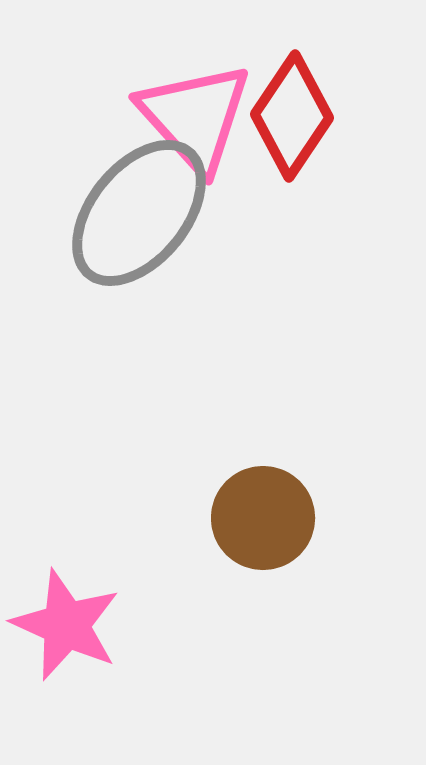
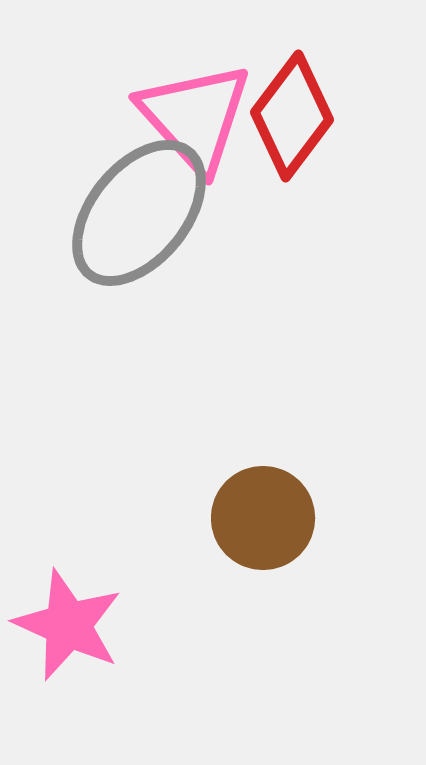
red diamond: rotated 3 degrees clockwise
pink star: moved 2 px right
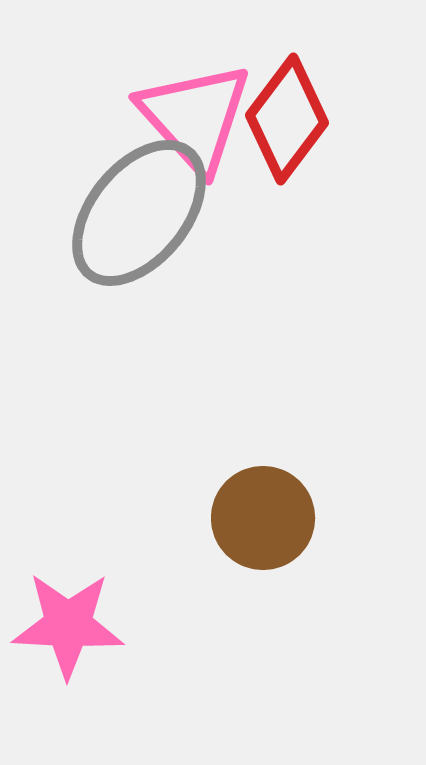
red diamond: moved 5 px left, 3 px down
pink star: rotated 21 degrees counterclockwise
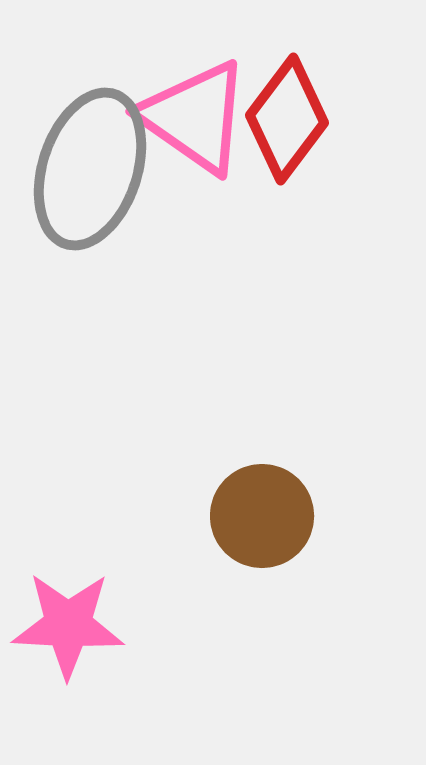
pink triangle: rotated 13 degrees counterclockwise
gray ellipse: moved 49 px left, 44 px up; rotated 21 degrees counterclockwise
brown circle: moved 1 px left, 2 px up
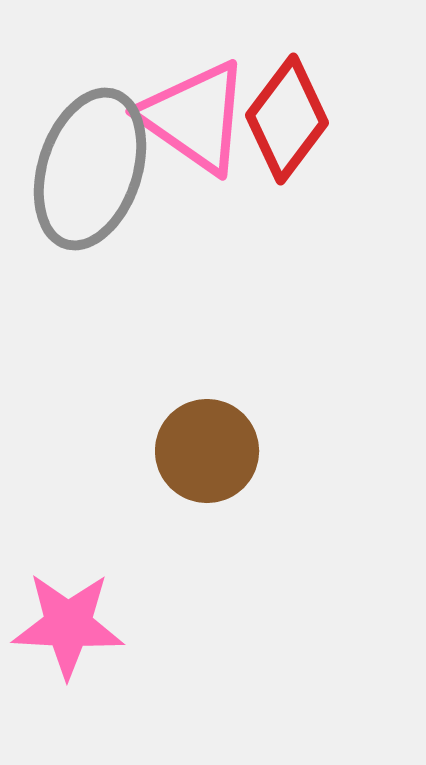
brown circle: moved 55 px left, 65 px up
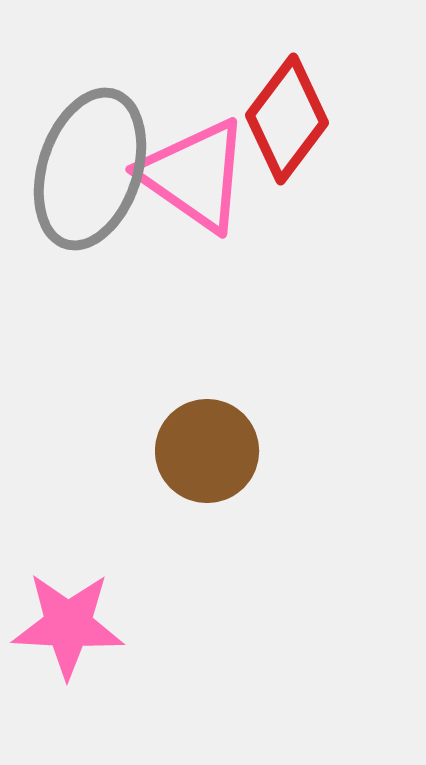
pink triangle: moved 58 px down
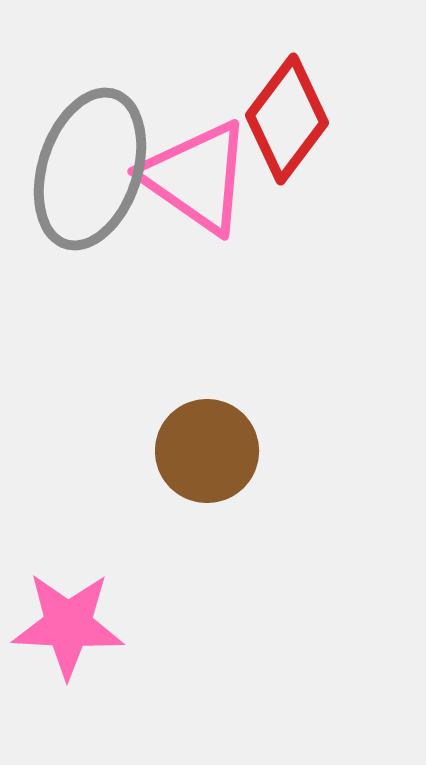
pink triangle: moved 2 px right, 2 px down
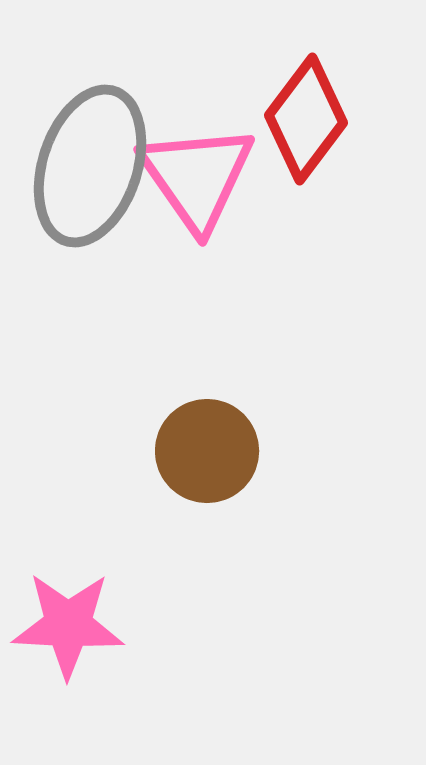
red diamond: moved 19 px right
gray ellipse: moved 3 px up
pink triangle: rotated 20 degrees clockwise
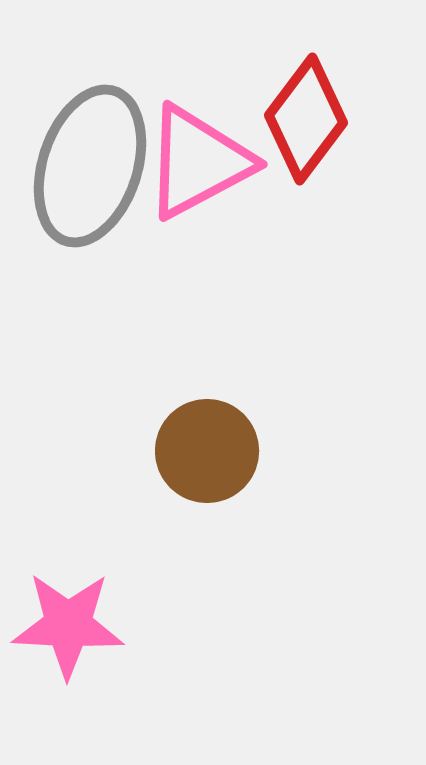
pink triangle: moved 1 px right, 15 px up; rotated 37 degrees clockwise
